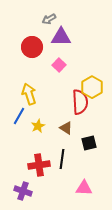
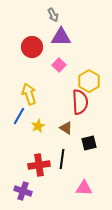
gray arrow: moved 4 px right, 4 px up; rotated 88 degrees counterclockwise
yellow hexagon: moved 3 px left, 6 px up
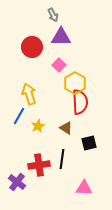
yellow hexagon: moved 14 px left, 2 px down
purple cross: moved 6 px left, 9 px up; rotated 18 degrees clockwise
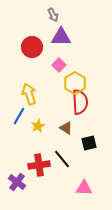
black line: rotated 48 degrees counterclockwise
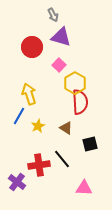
purple triangle: rotated 15 degrees clockwise
black square: moved 1 px right, 1 px down
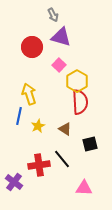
yellow hexagon: moved 2 px right, 2 px up
blue line: rotated 18 degrees counterclockwise
brown triangle: moved 1 px left, 1 px down
purple cross: moved 3 px left
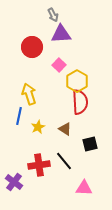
purple triangle: moved 3 px up; rotated 20 degrees counterclockwise
yellow star: moved 1 px down
black line: moved 2 px right, 2 px down
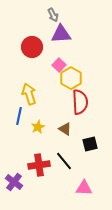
yellow hexagon: moved 6 px left, 3 px up
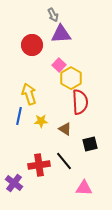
red circle: moved 2 px up
yellow star: moved 3 px right, 6 px up; rotated 24 degrees clockwise
purple cross: moved 1 px down
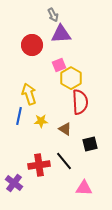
pink square: rotated 24 degrees clockwise
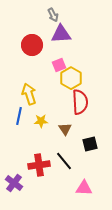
brown triangle: rotated 24 degrees clockwise
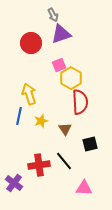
purple triangle: rotated 15 degrees counterclockwise
red circle: moved 1 px left, 2 px up
yellow star: rotated 16 degrees counterclockwise
